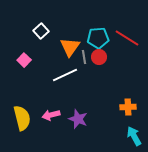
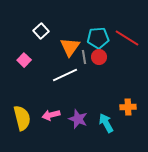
cyan arrow: moved 28 px left, 13 px up
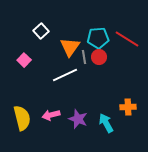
red line: moved 1 px down
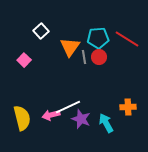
white line: moved 3 px right, 32 px down
purple star: moved 3 px right
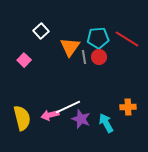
pink arrow: moved 1 px left
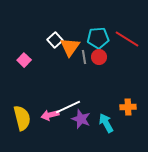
white square: moved 14 px right, 9 px down
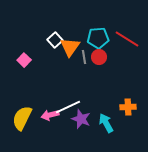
yellow semicircle: rotated 140 degrees counterclockwise
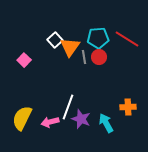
white line: rotated 45 degrees counterclockwise
pink arrow: moved 7 px down
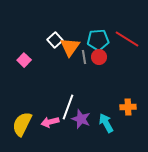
cyan pentagon: moved 2 px down
yellow semicircle: moved 6 px down
